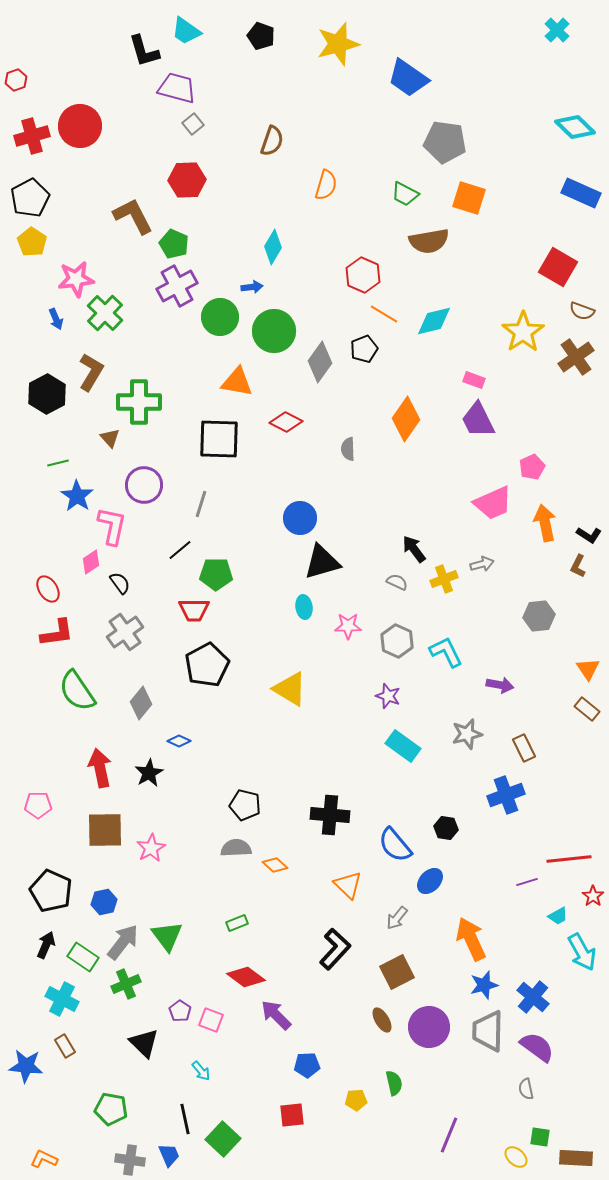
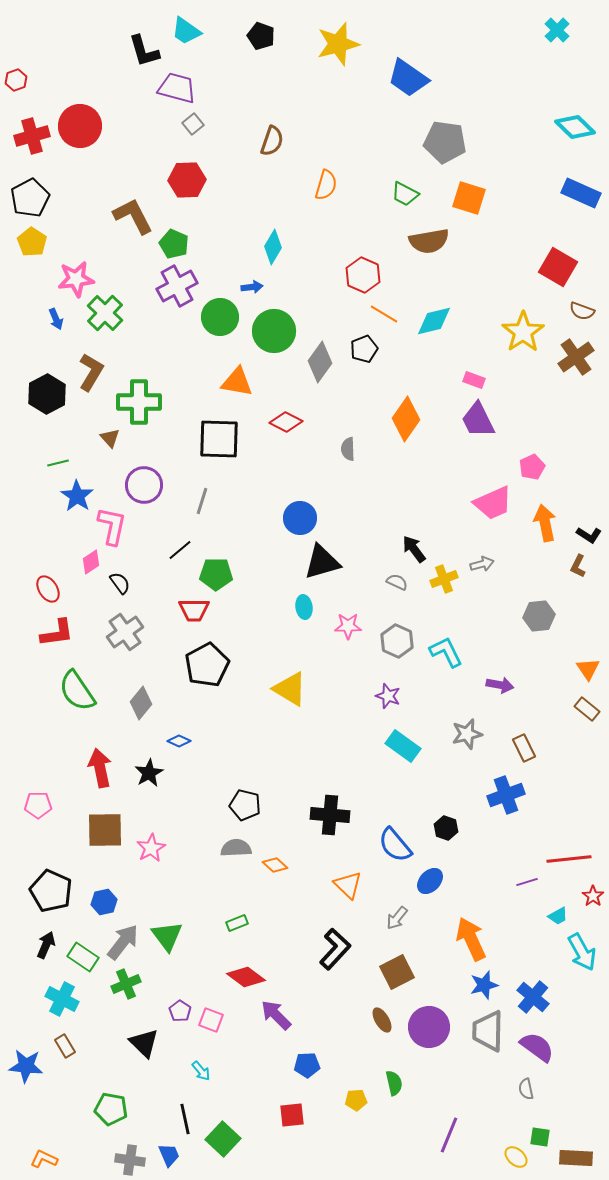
gray line at (201, 504): moved 1 px right, 3 px up
black hexagon at (446, 828): rotated 10 degrees clockwise
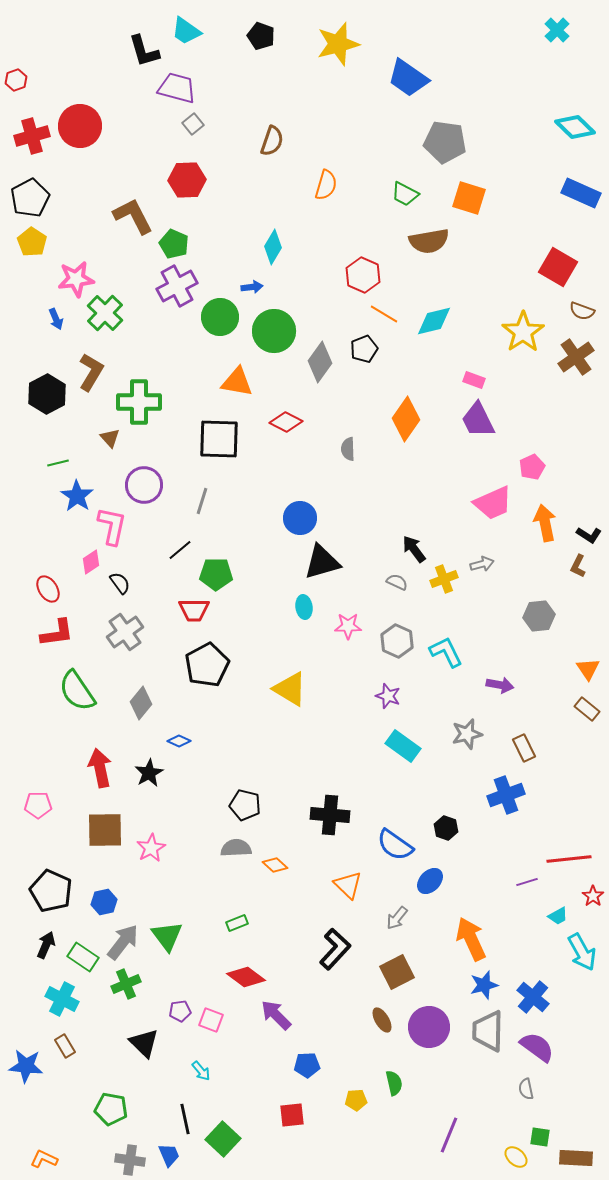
blue semicircle at (395, 845): rotated 15 degrees counterclockwise
purple pentagon at (180, 1011): rotated 30 degrees clockwise
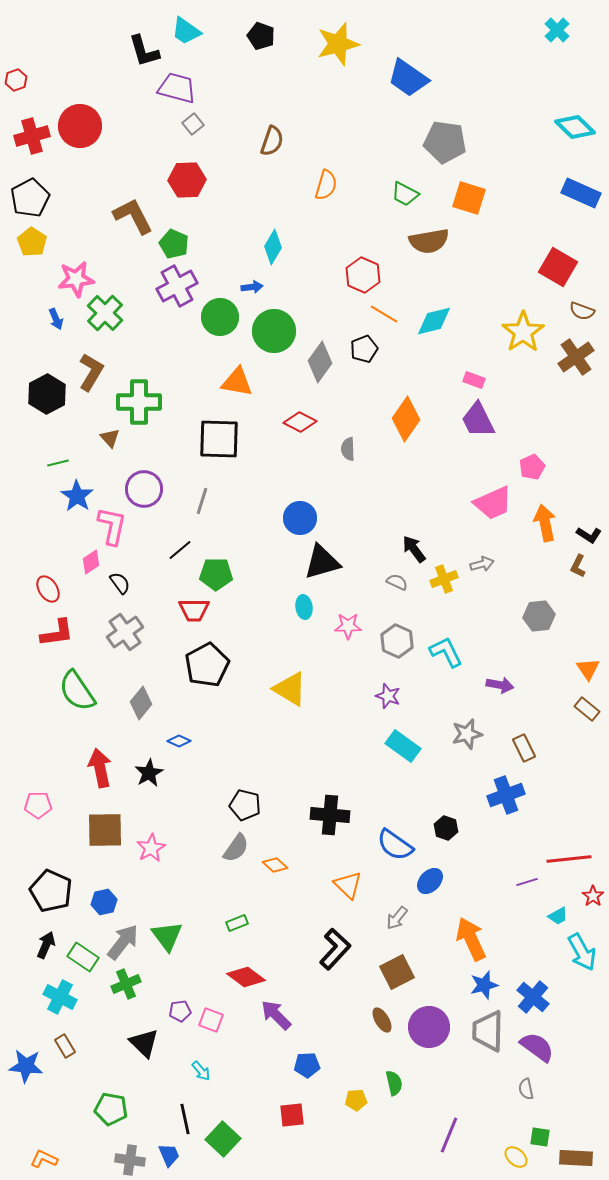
red diamond at (286, 422): moved 14 px right
purple circle at (144, 485): moved 4 px down
gray semicircle at (236, 848): rotated 128 degrees clockwise
cyan cross at (62, 999): moved 2 px left, 2 px up
